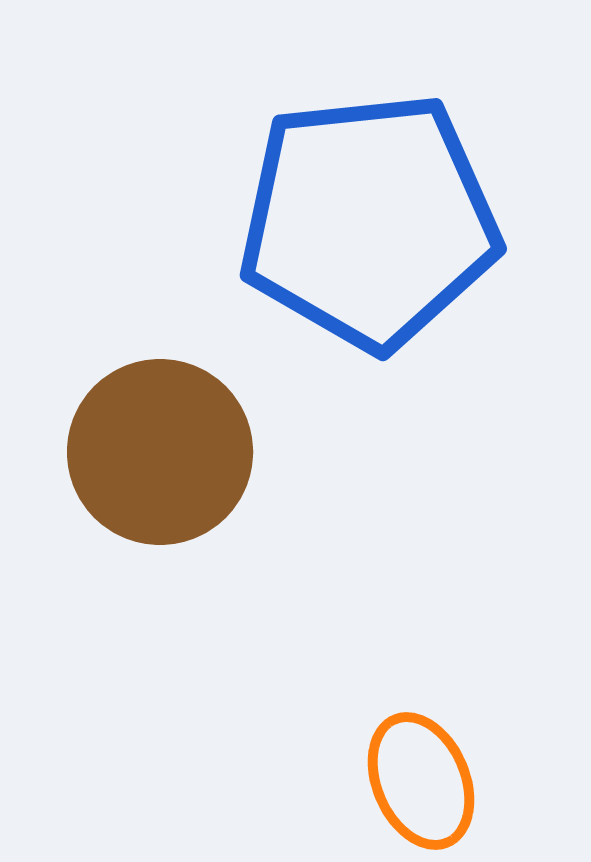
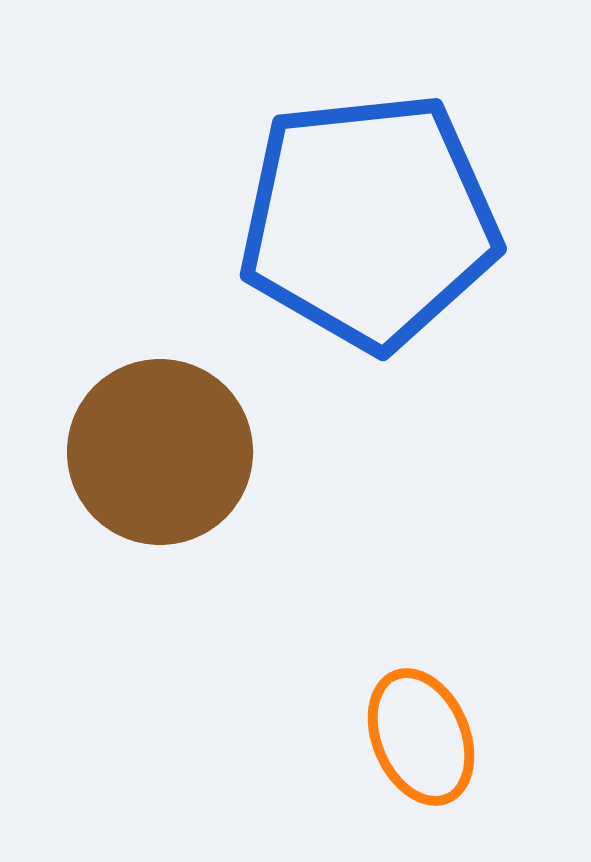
orange ellipse: moved 44 px up
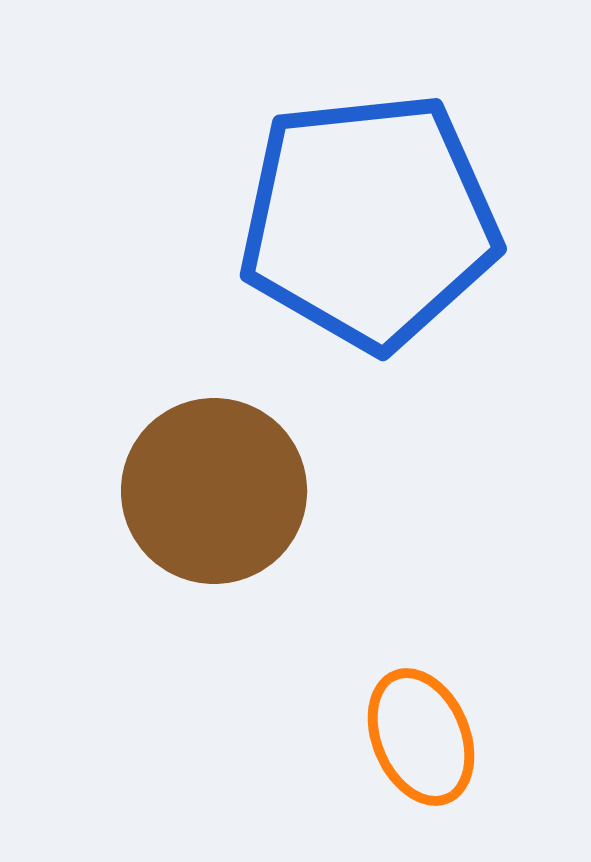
brown circle: moved 54 px right, 39 px down
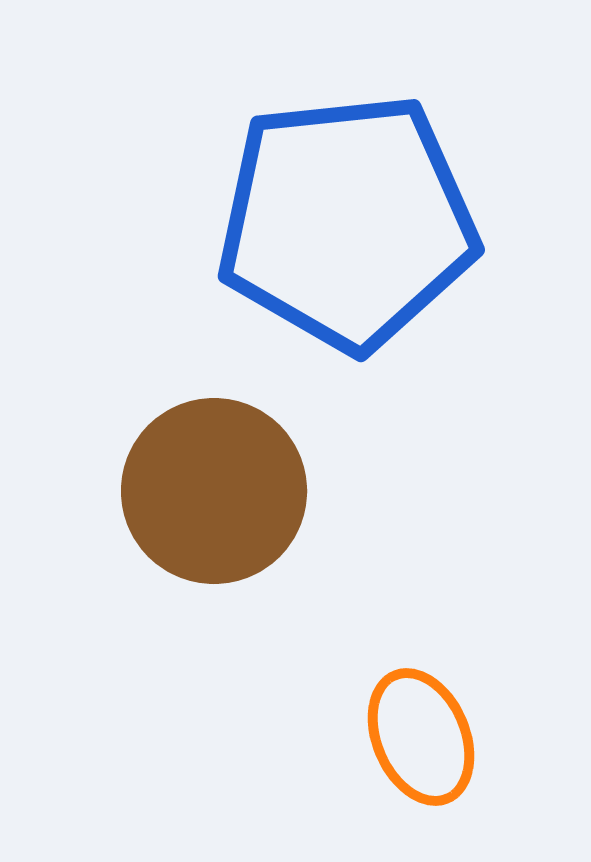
blue pentagon: moved 22 px left, 1 px down
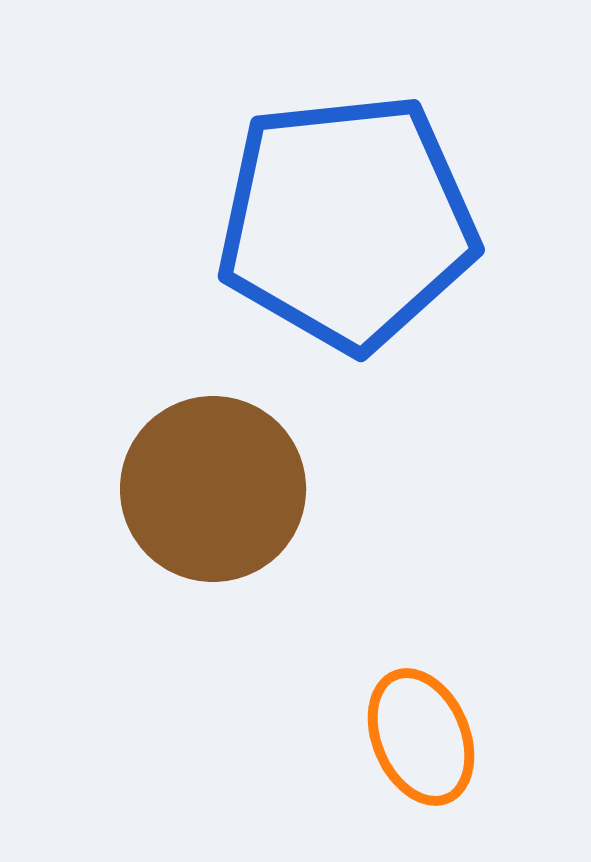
brown circle: moved 1 px left, 2 px up
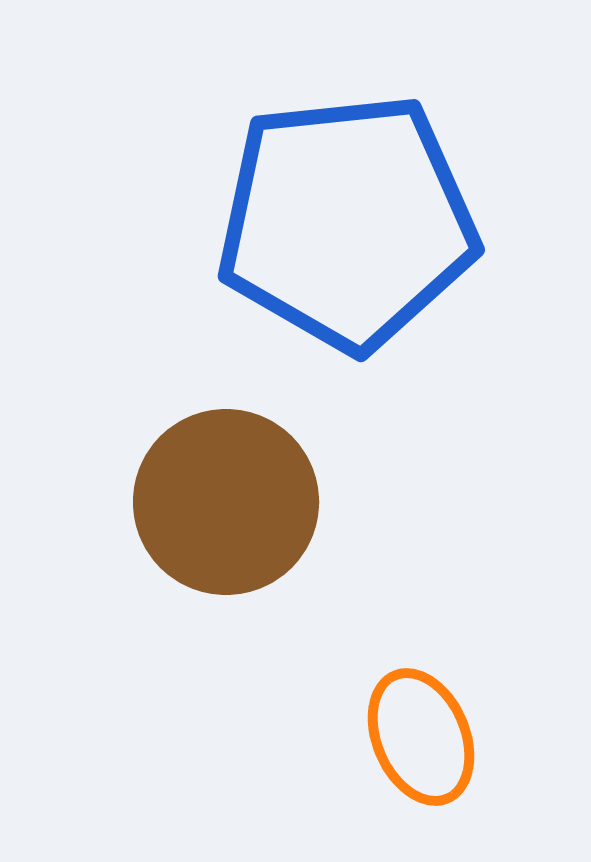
brown circle: moved 13 px right, 13 px down
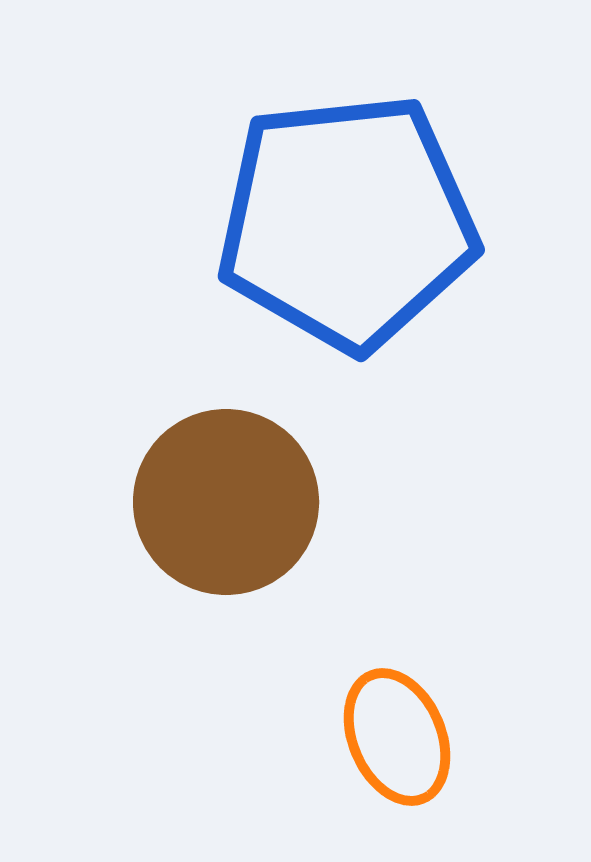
orange ellipse: moved 24 px left
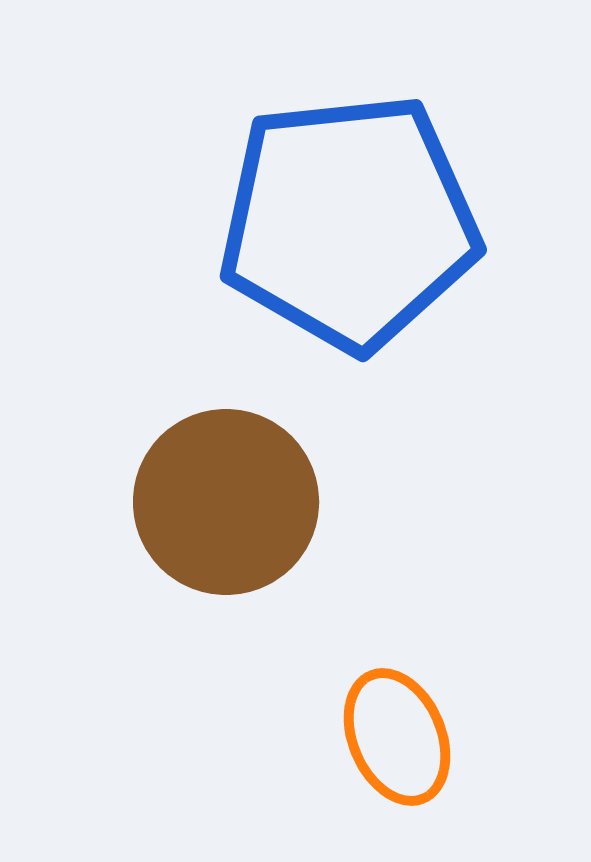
blue pentagon: moved 2 px right
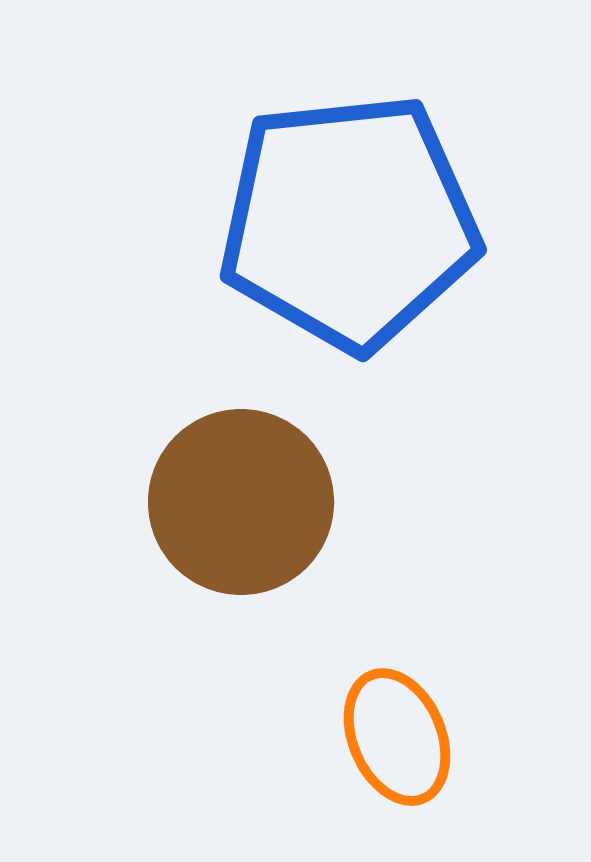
brown circle: moved 15 px right
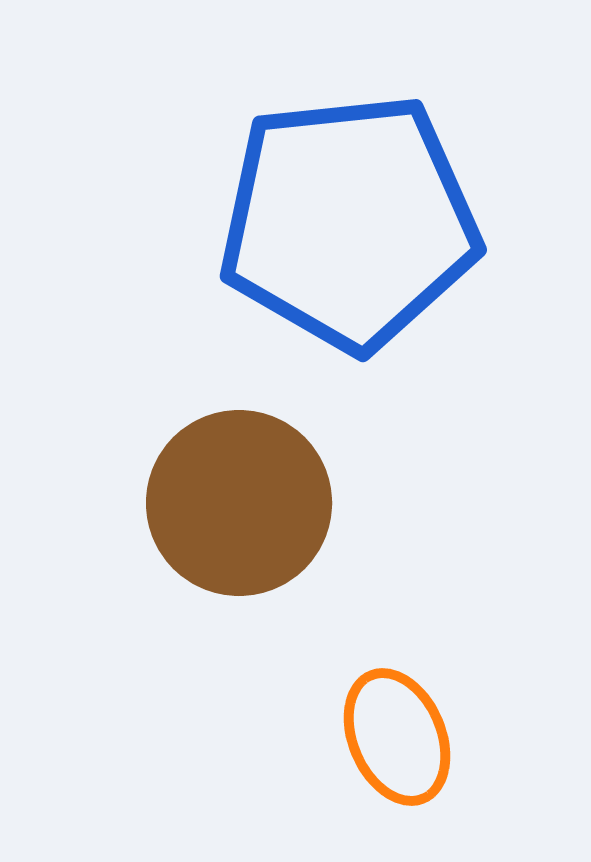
brown circle: moved 2 px left, 1 px down
